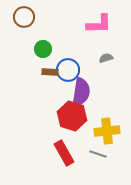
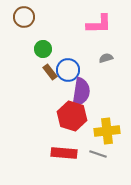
brown rectangle: rotated 49 degrees clockwise
red rectangle: rotated 55 degrees counterclockwise
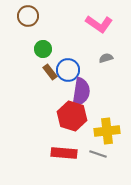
brown circle: moved 4 px right, 1 px up
pink L-shape: rotated 36 degrees clockwise
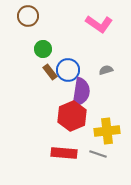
gray semicircle: moved 12 px down
red hexagon: rotated 20 degrees clockwise
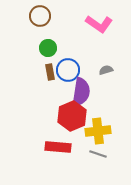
brown circle: moved 12 px right
green circle: moved 5 px right, 1 px up
brown rectangle: rotated 28 degrees clockwise
yellow cross: moved 9 px left
red rectangle: moved 6 px left, 6 px up
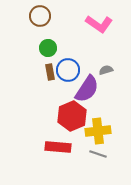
purple semicircle: moved 6 px right, 3 px up; rotated 24 degrees clockwise
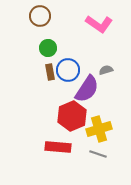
yellow cross: moved 1 px right, 2 px up; rotated 10 degrees counterclockwise
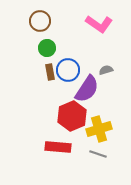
brown circle: moved 5 px down
green circle: moved 1 px left
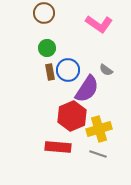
brown circle: moved 4 px right, 8 px up
gray semicircle: rotated 128 degrees counterclockwise
